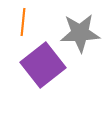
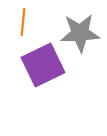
purple square: rotated 12 degrees clockwise
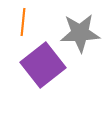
purple square: rotated 12 degrees counterclockwise
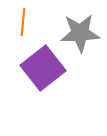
purple square: moved 3 px down
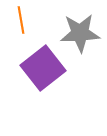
orange line: moved 2 px left, 2 px up; rotated 16 degrees counterclockwise
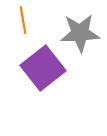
orange line: moved 2 px right
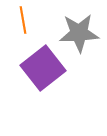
gray star: moved 1 px left
